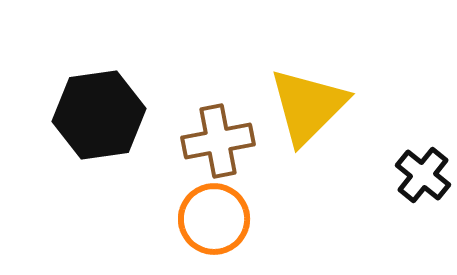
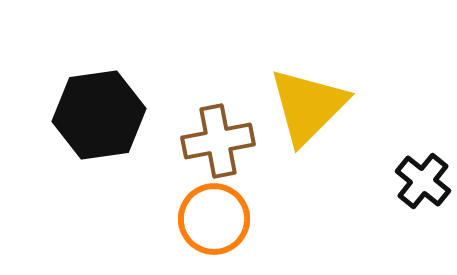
black cross: moved 6 px down
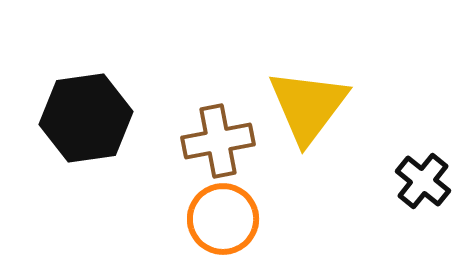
yellow triangle: rotated 8 degrees counterclockwise
black hexagon: moved 13 px left, 3 px down
orange circle: moved 9 px right
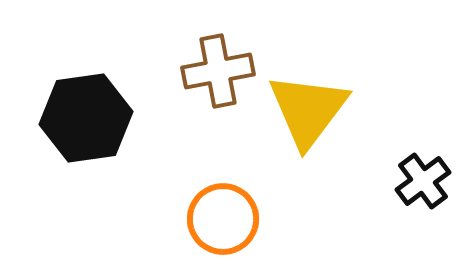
yellow triangle: moved 4 px down
brown cross: moved 70 px up
black cross: rotated 14 degrees clockwise
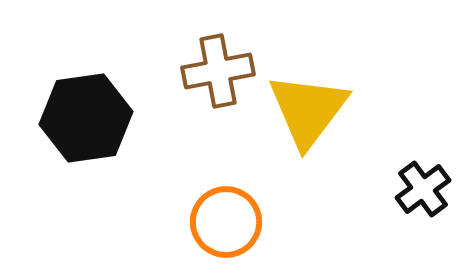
black cross: moved 8 px down
orange circle: moved 3 px right, 3 px down
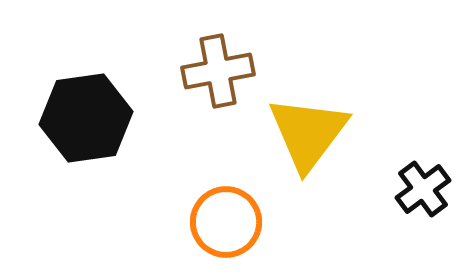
yellow triangle: moved 23 px down
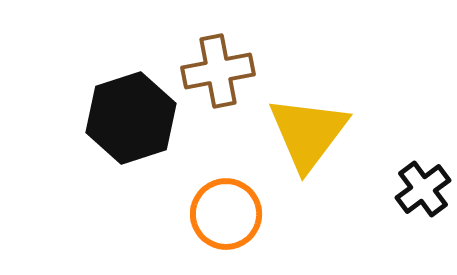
black hexagon: moved 45 px right; rotated 10 degrees counterclockwise
orange circle: moved 8 px up
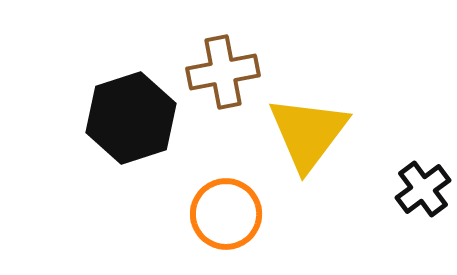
brown cross: moved 5 px right, 1 px down
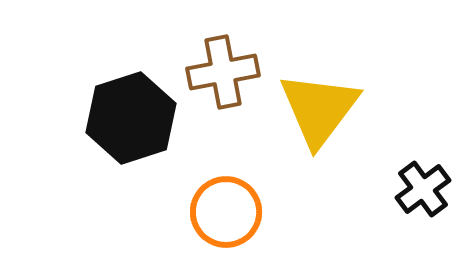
yellow triangle: moved 11 px right, 24 px up
orange circle: moved 2 px up
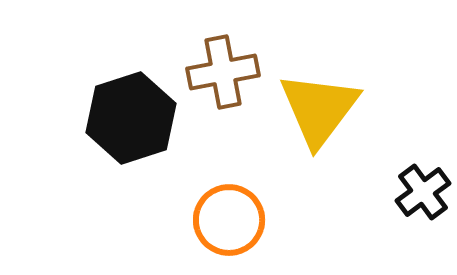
black cross: moved 3 px down
orange circle: moved 3 px right, 8 px down
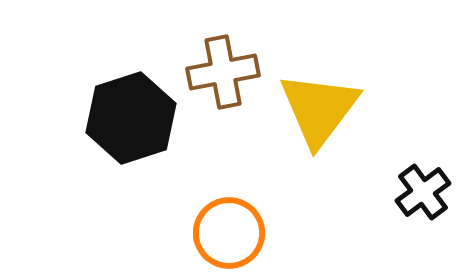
orange circle: moved 13 px down
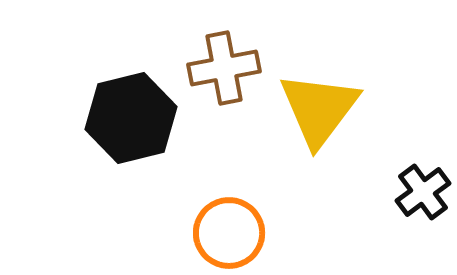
brown cross: moved 1 px right, 4 px up
black hexagon: rotated 4 degrees clockwise
